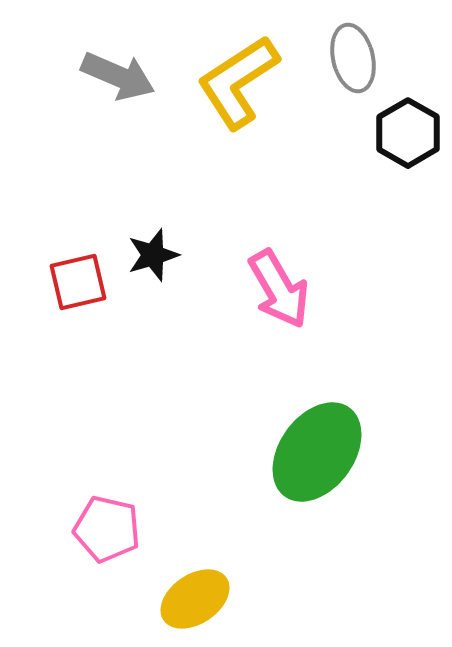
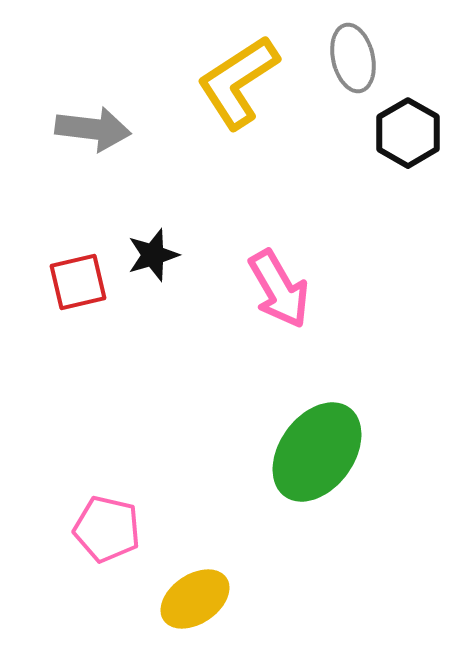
gray arrow: moved 25 px left, 53 px down; rotated 16 degrees counterclockwise
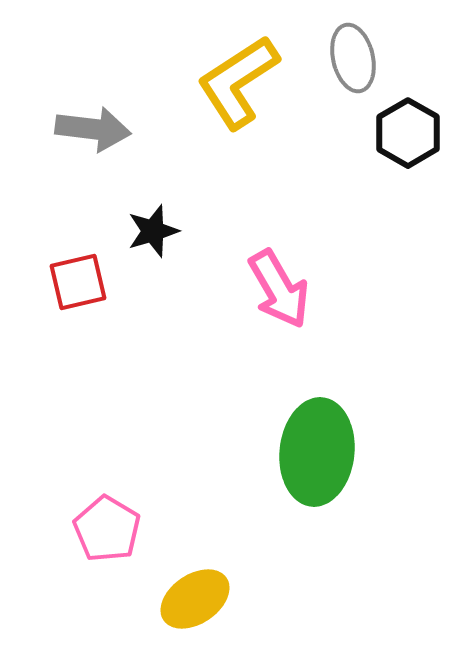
black star: moved 24 px up
green ellipse: rotated 30 degrees counterclockwise
pink pentagon: rotated 18 degrees clockwise
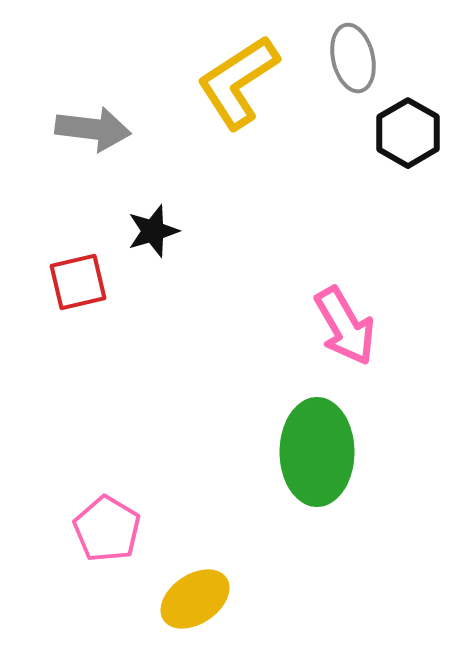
pink arrow: moved 66 px right, 37 px down
green ellipse: rotated 6 degrees counterclockwise
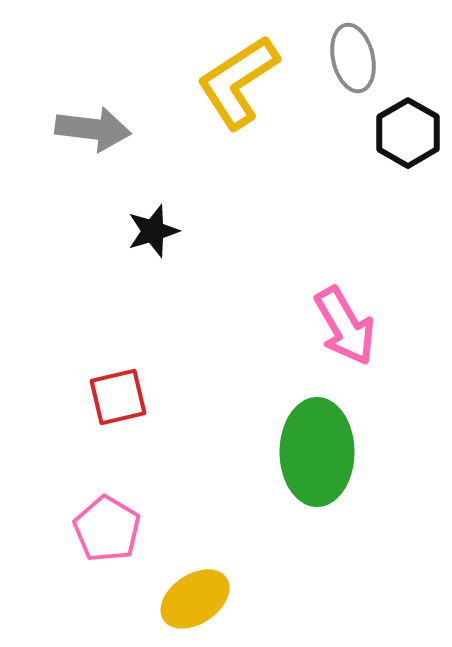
red square: moved 40 px right, 115 px down
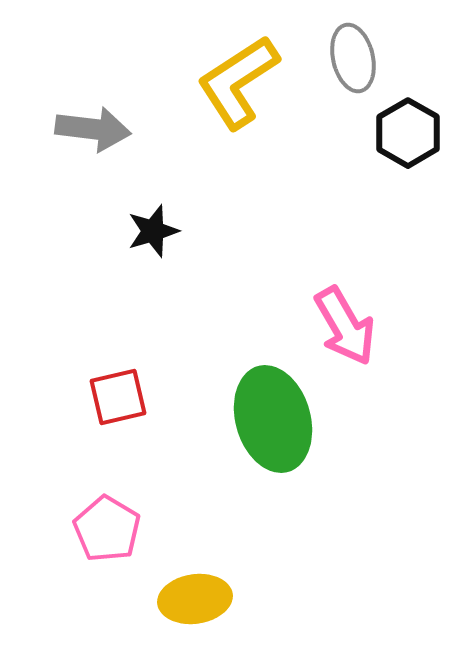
green ellipse: moved 44 px left, 33 px up; rotated 16 degrees counterclockwise
yellow ellipse: rotated 26 degrees clockwise
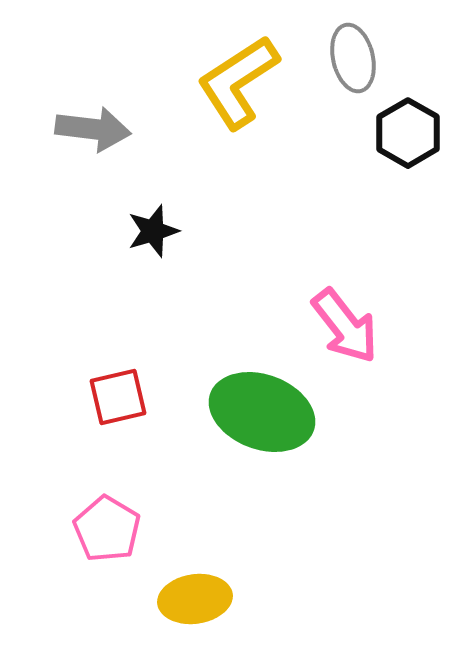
pink arrow: rotated 8 degrees counterclockwise
green ellipse: moved 11 px left, 7 px up; rotated 54 degrees counterclockwise
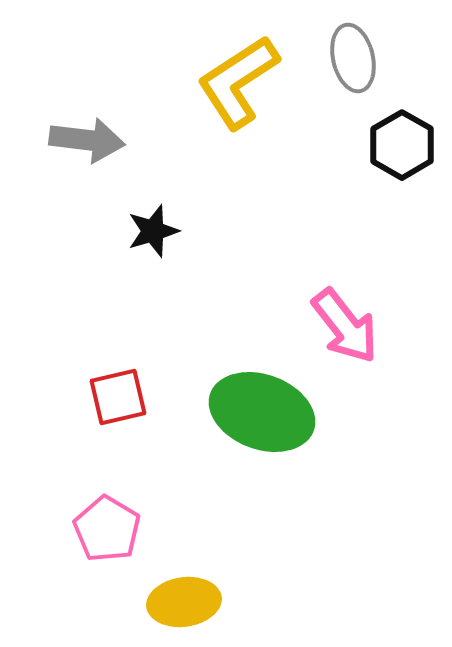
gray arrow: moved 6 px left, 11 px down
black hexagon: moved 6 px left, 12 px down
yellow ellipse: moved 11 px left, 3 px down
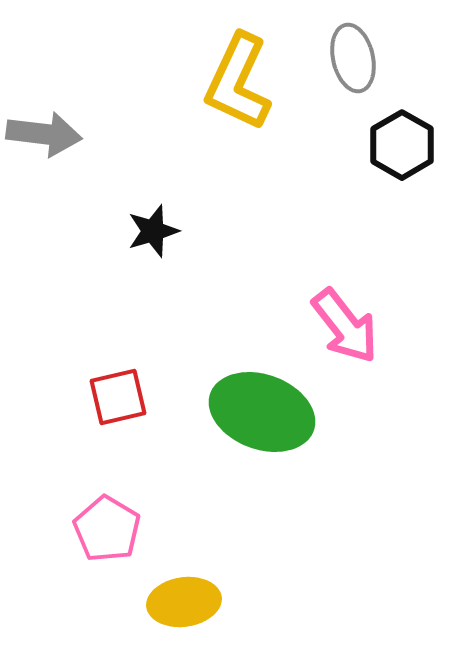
yellow L-shape: rotated 32 degrees counterclockwise
gray arrow: moved 43 px left, 6 px up
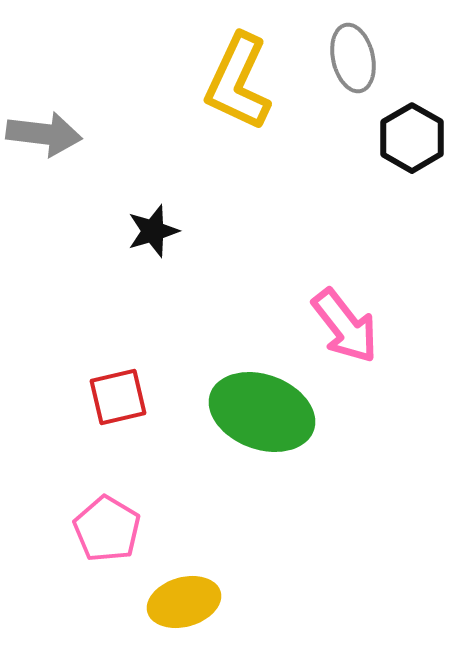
black hexagon: moved 10 px right, 7 px up
yellow ellipse: rotated 8 degrees counterclockwise
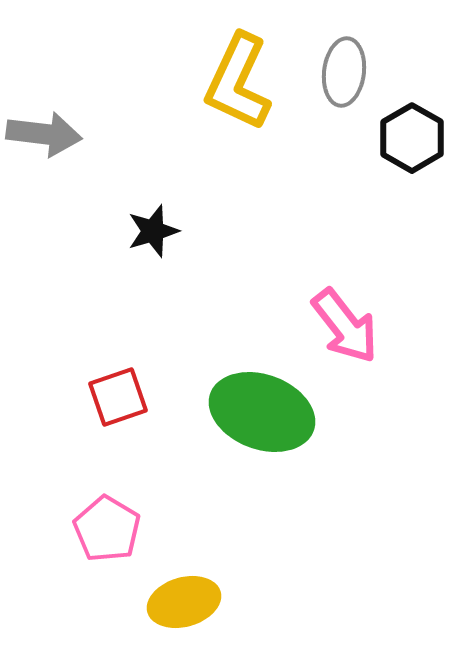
gray ellipse: moved 9 px left, 14 px down; rotated 20 degrees clockwise
red square: rotated 6 degrees counterclockwise
